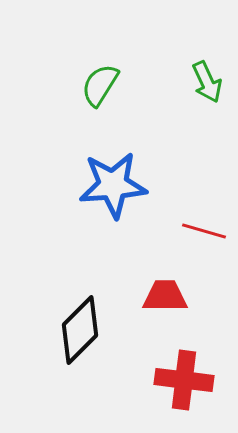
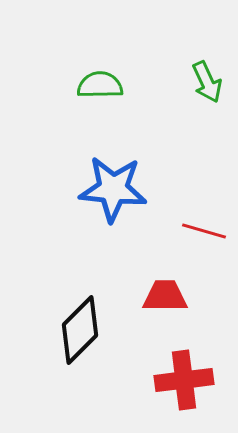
green semicircle: rotated 57 degrees clockwise
blue star: moved 4 px down; rotated 10 degrees clockwise
red cross: rotated 14 degrees counterclockwise
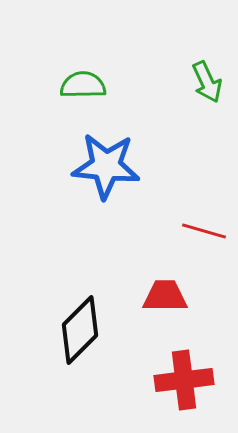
green semicircle: moved 17 px left
blue star: moved 7 px left, 23 px up
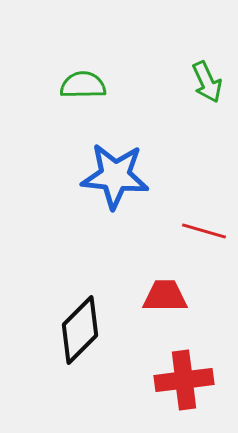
blue star: moved 9 px right, 10 px down
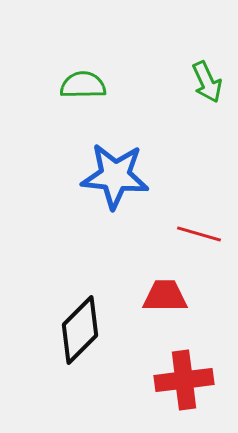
red line: moved 5 px left, 3 px down
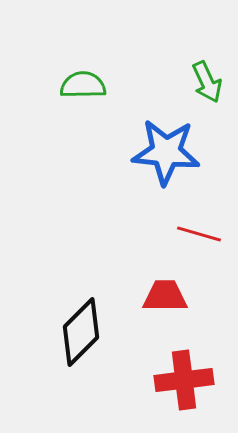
blue star: moved 51 px right, 24 px up
black diamond: moved 1 px right, 2 px down
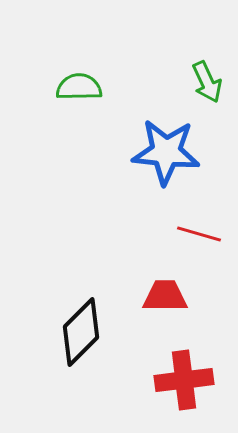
green semicircle: moved 4 px left, 2 px down
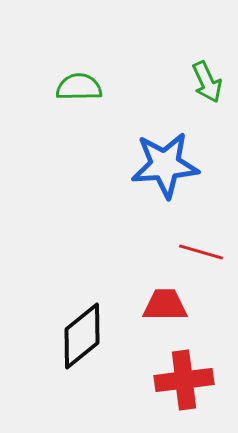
blue star: moved 1 px left, 13 px down; rotated 10 degrees counterclockwise
red line: moved 2 px right, 18 px down
red trapezoid: moved 9 px down
black diamond: moved 1 px right, 4 px down; rotated 6 degrees clockwise
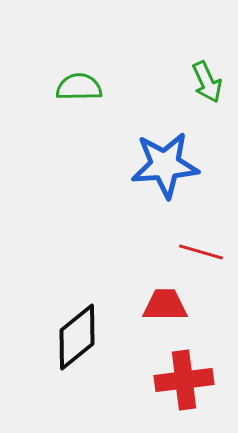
black diamond: moved 5 px left, 1 px down
